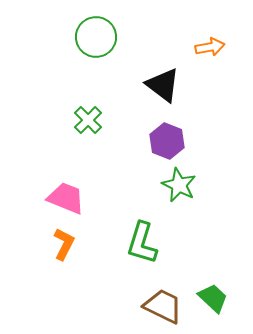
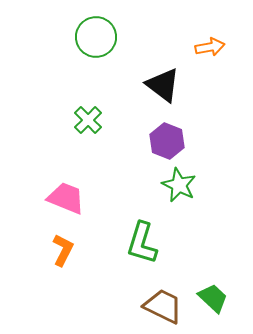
orange L-shape: moved 1 px left, 6 px down
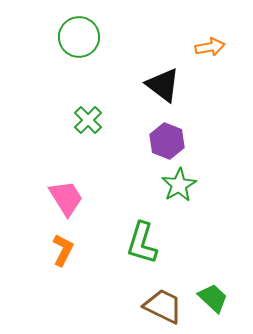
green circle: moved 17 px left
green star: rotated 16 degrees clockwise
pink trapezoid: rotated 36 degrees clockwise
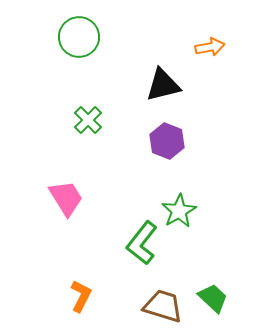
black triangle: rotated 51 degrees counterclockwise
green star: moved 26 px down
green L-shape: rotated 21 degrees clockwise
orange L-shape: moved 18 px right, 46 px down
brown trapezoid: rotated 9 degrees counterclockwise
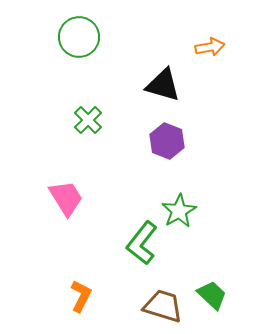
black triangle: rotated 30 degrees clockwise
green trapezoid: moved 1 px left, 3 px up
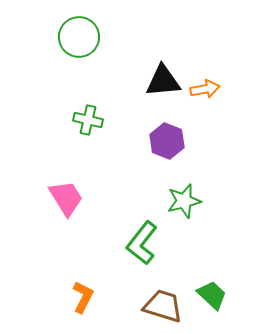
orange arrow: moved 5 px left, 42 px down
black triangle: moved 4 px up; rotated 21 degrees counterclockwise
green cross: rotated 32 degrees counterclockwise
green star: moved 5 px right, 10 px up; rotated 16 degrees clockwise
orange L-shape: moved 2 px right, 1 px down
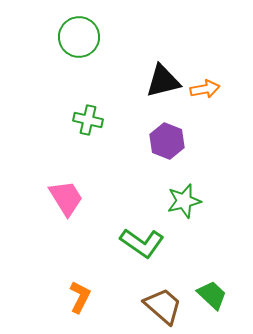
black triangle: rotated 9 degrees counterclockwise
green L-shape: rotated 93 degrees counterclockwise
orange L-shape: moved 3 px left
brown trapezoid: rotated 24 degrees clockwise
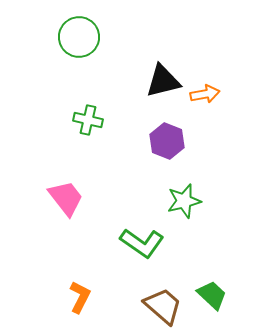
orange arrow: moved 5 px down
pink trapezoid: rotated 6 degrees counterclockwise
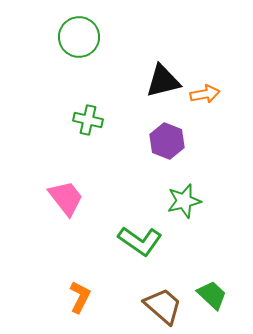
green L-shape: moved 2 px left, 2 px up
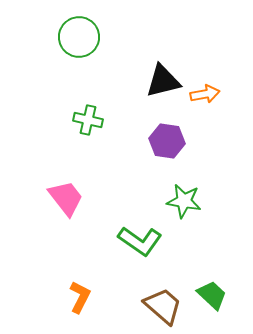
purple hexagon: rotated 12 degrees counterclockwise
green star: rotated 24 degrees clockwise
